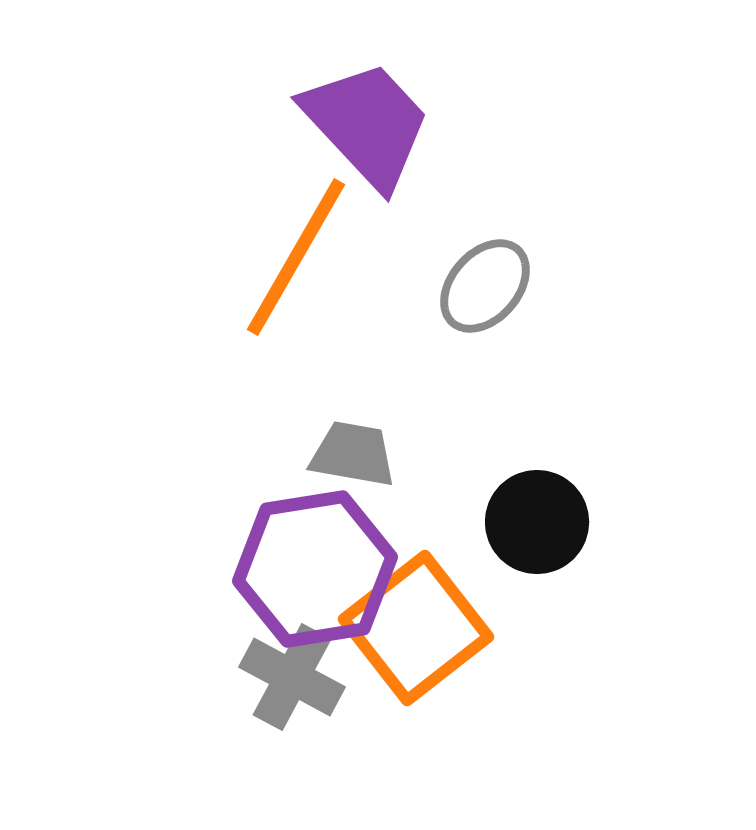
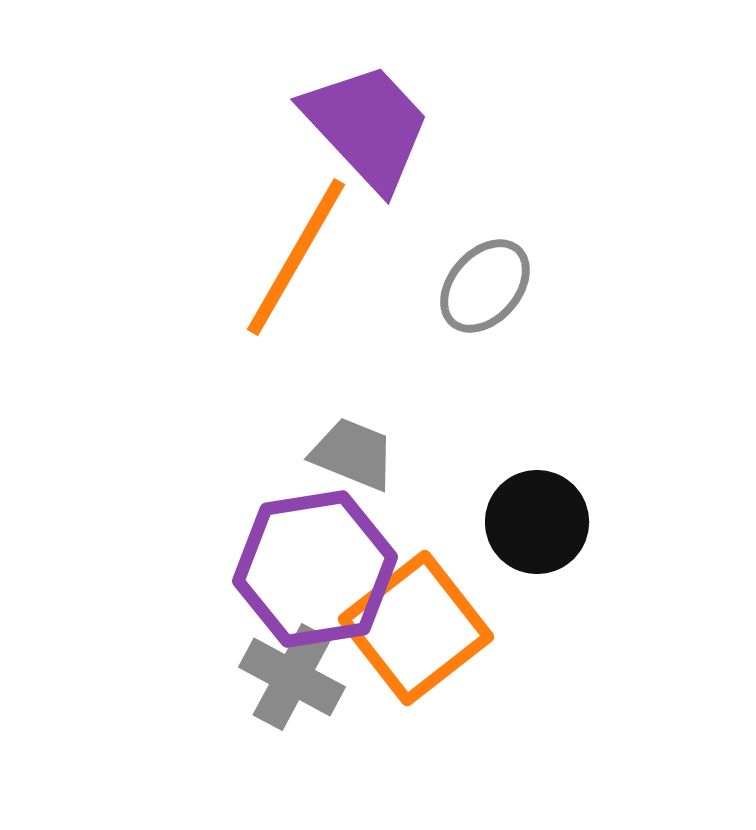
purple trapezoid: moved 2 px down
gray trapezoid: rotated 12 degrees clockwise
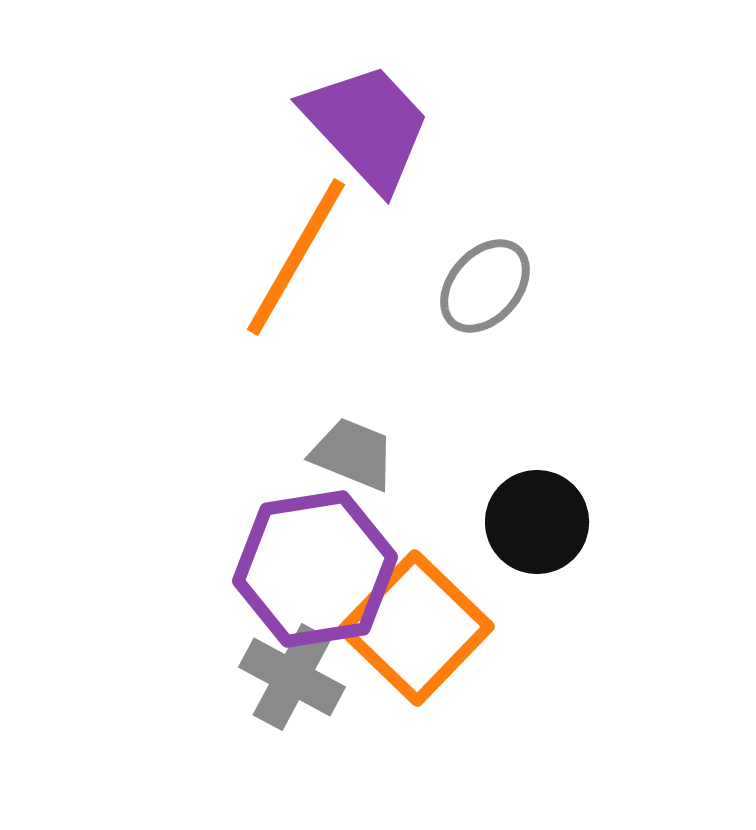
orange square: rotated 8 degrees counterclockwise
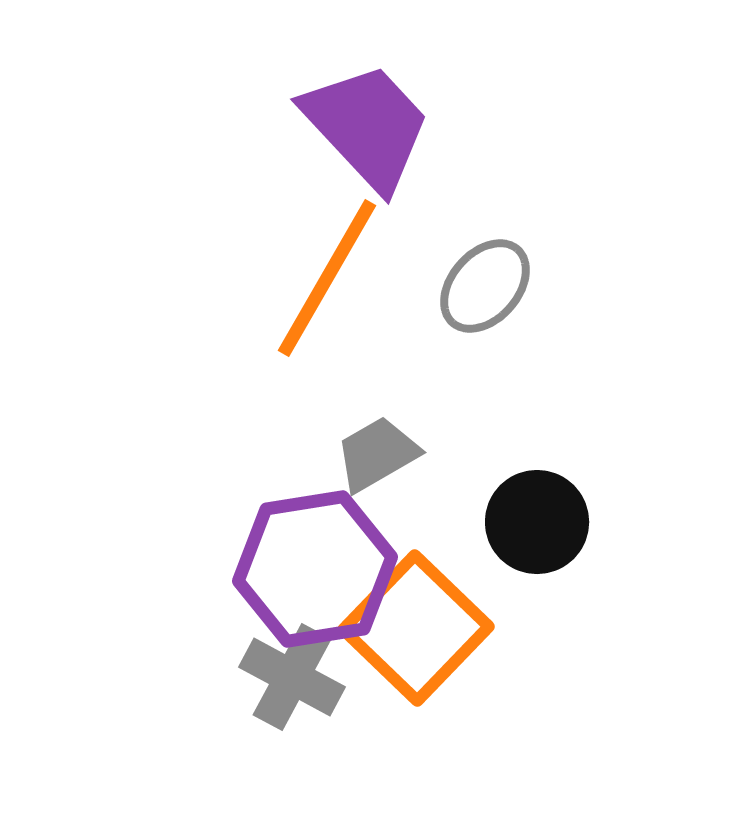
orange line: moved 31 px right, 21 px down
gray trapezoid: moved 24 px right; rotated 52 degrees counterclockwise
